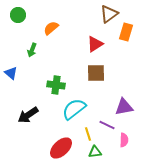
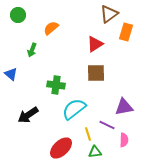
blue triangle: moved 1 px down
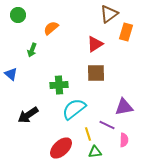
green cross: moved 3 px right; rotated 12 degrees counterclockwise
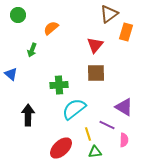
red triangle: moved 1 px down; rotated 18 degrees counterclockwise
purple triangle: rotated 42 degrees clockwise
black arrow: rotated 125 degrees clockwise
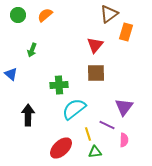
orange semicircle: moved 6 px left, 13 px up
purple triangle: rotated 36 degrees clockwise
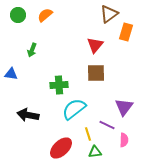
blue triangle: rotated 32 degrees counterclockwise
black arrow: rotated 80 degrees counterclockwise
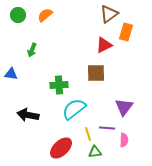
red triangle: moved 9 px right; rotated 24 degrees clockwise
purple line: moved 3 px down; rotated 21 degrees counterclockwise
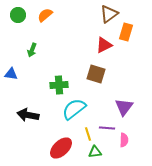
brown square: moved 1 px down; rotated 18 degrees clockwise
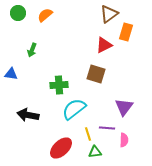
green circle: moved 2 px up
